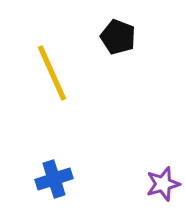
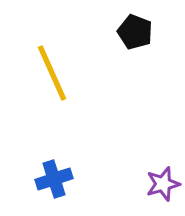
black pentagon: moved 17 px right, 5 px up
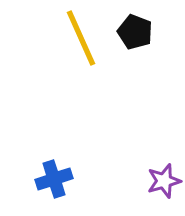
yellow line: moved 29 px right, 35 px up
purple star: moved 1 px right, 3 px up
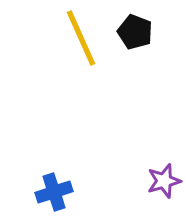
blue cross: moved 13 px down
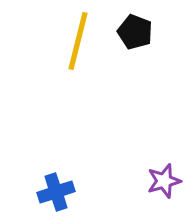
yellow line: moved 3 px left, 3 px down; rotated 38 degrees clockwise
blue cross: moved 2 px right
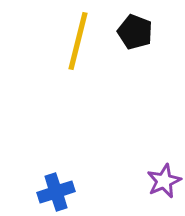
purple star: rotated 8 degrees counterclockwise
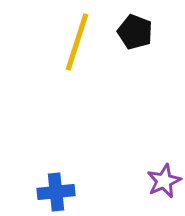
yellow line: moved 1 px left, 1 px down; rotated 4 degrees clockwise
blue cross: rotated 12 degrees clockwise
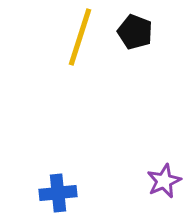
yellow line: moved 3 px right, 5 px up
blue cross: moved 2 px right, 1 px down
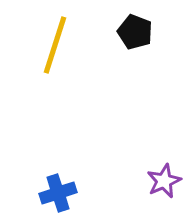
yellow line: moved 25 px left, 8 px down
blue cross: rotated 12 degrees counterclockwise
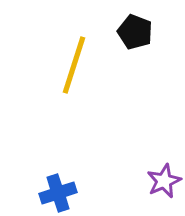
yellow line: moved 19 px right, 20 px down
